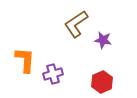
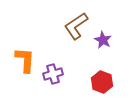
brown L-shape: moved 2 px down
purple star: rotated 18 degrees clockwise
red hexagon: rotated 15 degrees counterclockwise
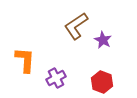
purple cross: moved 3 px right, 4 px down; rotated 12 degrees counterclockwise
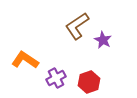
brown L-shape: moved 1 px right
orange L-shape: rotated 60 degrees counterclockwise
red hexagon: moved 13 px left; rotated 20 degrees clockwise
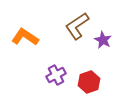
orange L-shape: moved 23 px up
purple cross: moved 3 px up
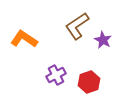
orange L-shape: moved 1 px left, 2 px down
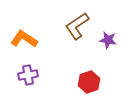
purple star: moved 5 px right; rotated 18 degrees counterclockwise
purple cross: moved 28 px left; rotated 18 degrees clockwise
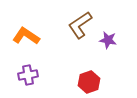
brown L-shape: moved 3 px right, 1 px up
orange L-shape: moved 2 px right, 3 px up
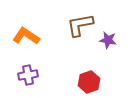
brown L-shape: rotated 24 degrees clockwise
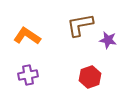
orange L-shape: moved 1 px right
red hexagon: moved 1 px right, 5 px up
